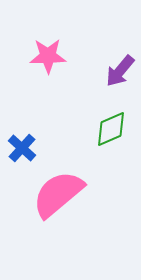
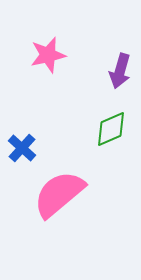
pink star: moved 1 px up; rotated 12 degrees counterclockwise
purple arrow: rotated 24 degrees counterclockwise
pink semicircle: moved 1 px right
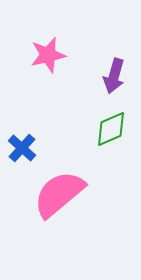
purple arrow: moved 6 px left, 5 px down
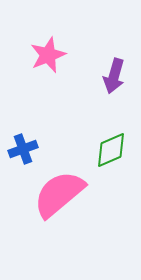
pink star: rotated 9 degrees counterclockwise
green diamond: moved 21 px down
blue cross: moved 1 px right, 1 px down; rotated 28 degrees clockwise
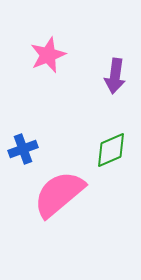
purple arrow: moved 1 px right; rotated 8 degrees counterclockwise
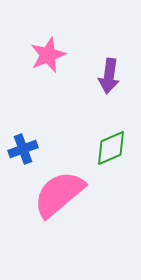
purple arrow: moved 6 px left
green diamond: moved 2 px up
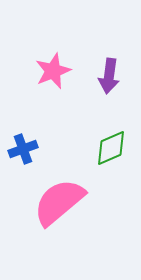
pink star: moved 5 px right, 16 px down
pink semicircle: moved 8 px down
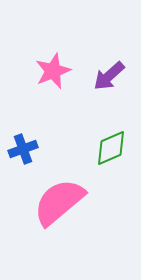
purple arrow: rotated 40 degrees clockwise
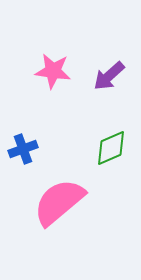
pink star: rotated 30 degrees clockwise
